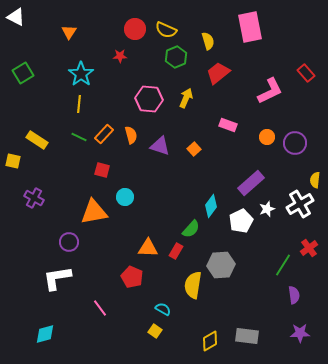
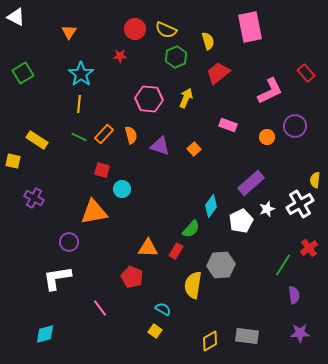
purple circle at (295, 143): moved 17 px up
cyan circle at (125, 197): moved 3 px left, 8 px up
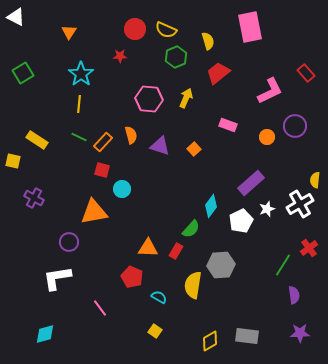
orange rectangle at (104, 134): moved 1 px left, 8 px down
cyan semicircle at (163, 309): moved 4 px left, 12 px up
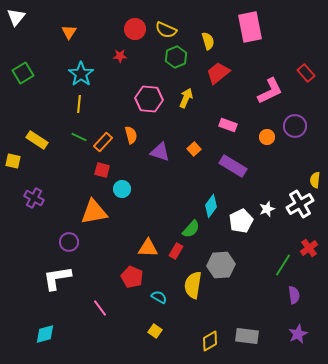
white triangle at (16, 17): rotated 42 degrees clockwise
purple triangle at (160, 146): moved 6 px down
purple rectangle at (251, 183): moved 18 px left, 17 px up; rotated 72 degrees clockwise
purple star at (300, 333): moved 2 px left, 1 px down; rotated 24 degrees counterclockwise
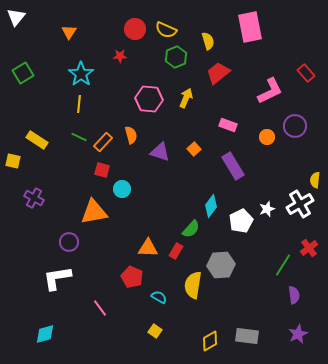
purple rectangle at (233, 166): rotated 28 degrees clockwise
